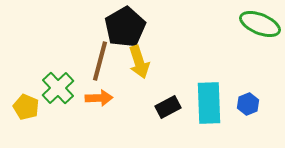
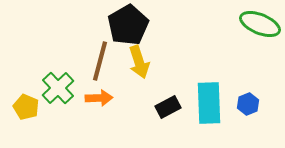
black pentagon: moved 3 px right, 2 px up
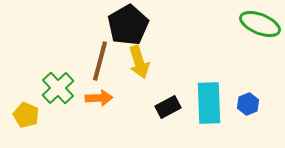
yellow pentagon: moved 8 px down
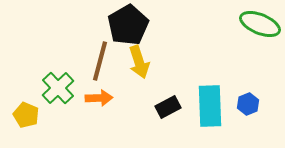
cyan rectangle: moved 1 px right, 3 px down
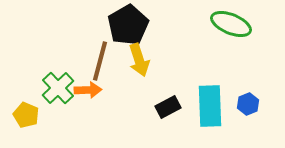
green ellipse: moved 29 px left
yellow arrow: moved 2 px up
orange arrow: moved 11 px left, 8 px up
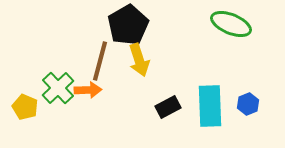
yellow pentagon: moved 1 px left, 8 px up
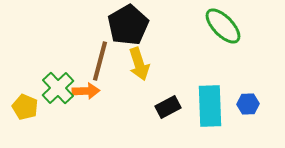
green ellipse: moved 8 px left, 2 px down; rotated 24 degrees clockwise
yellow arrow: moved 4 px down
orange arrow: moved 2 px left, 1 px down
blue hexagon: rotated 20 degrees clockwise
